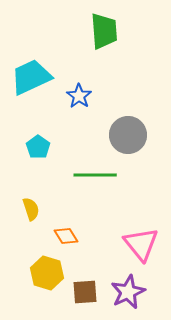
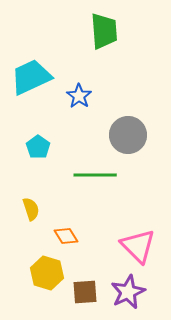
pink triangle: moved 3 px left, 2 px down; rotated 6 degrees counterclockwise
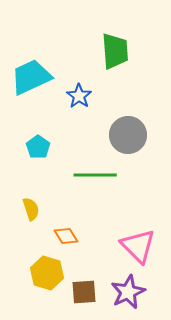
green trapezoid: moved 11 px right, 20 px down
brown square: moved 1 px left
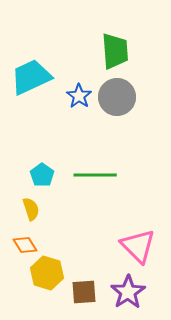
gray circle: moved 11 px left, 38 px up
cyan pentagon: moved 4 px right, 28 px down
orange diamond: moved 41 px left, 9 px down
purple star: rotated 8 degrees counterclockwise
